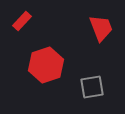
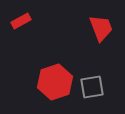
red rectangle: moved 1 px left; rotated 18 degrees clockwise
red hexagon: moved 9 px right, 17 px down
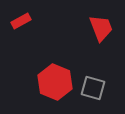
red hexagon: rotated 20 degrees counterclockwise
gray square: moved 1 px right, 1 px down; rotated 25 degrees clockwise
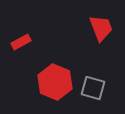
red rectangle: moved 21 px down
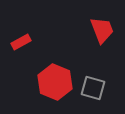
red trapezoid: moved 1 px right, 2 px down
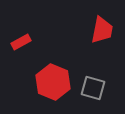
red trapezoid: rotated 32 degrees clockwise
red hexagon: moved 2 px left
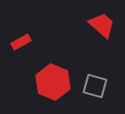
red trapezoid: moved 5 px up; rotated 60 degrees counterclockwise
gray square: moved 2 px right, 2 px up
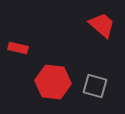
red rectangle: moved 3 px left, 6 px down; rotated 42 degrees clockwise
red hexagon: rotated 16 degrees counterclockwise
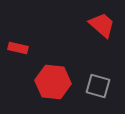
gray square: moved 3 px right
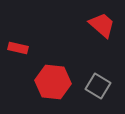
gray square: rotated 15 degrees clockwise
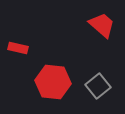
gray square: rotated 20 degrees clockwise
